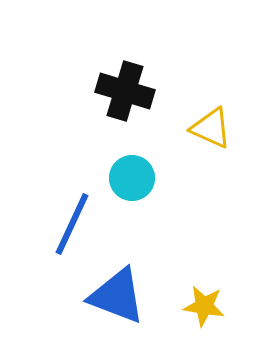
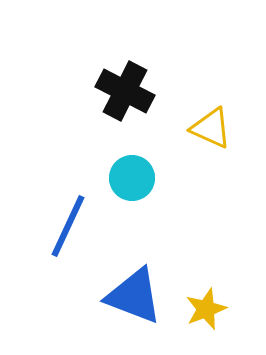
black cross: rotated 10 degrees clockwise
blue line: moved 4 px left, 2 px down
blue triangle: moved 17 px right
yellow star: moved 2 px right, 3 px down; rotated 30 degrees counterclockwise
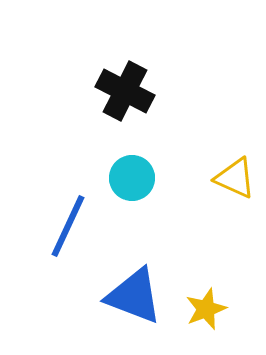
yellow triangle: moved 24 px right, 50 px down
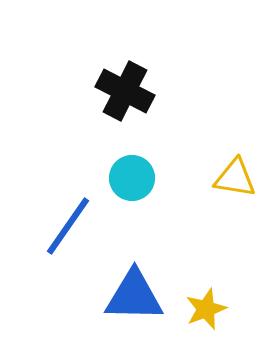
yellow triangle: rotated 15 degrees counterclockwise
blue line: rotated 10 degrees clockwise
blue triangle: rotated 20 degrees counterclockwise
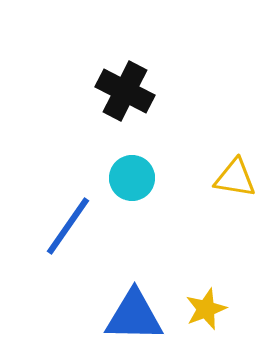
blue triangle: moved 20 px down
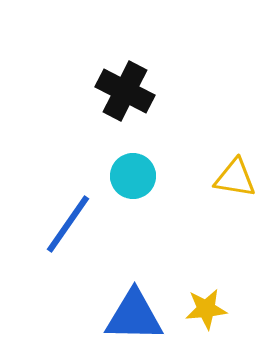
cyan circle: moved 1 px right, 2 px up
blue line: moved 2 px up
yellow star: rotated 15 degrees clockwise
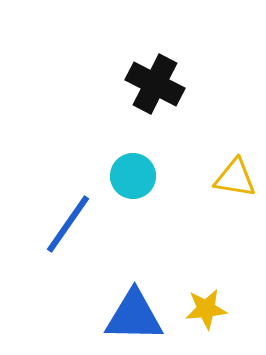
black cross: moved 30 px right, 7 px up
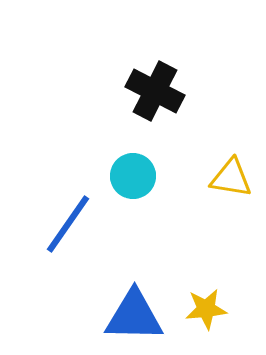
black cross: moved 7 px down
yellow triangle: moved 4 px left
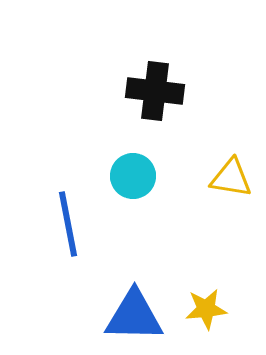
black cross: rotated 20 degrees counterclockwise
blue line: rotated 46 degrees counterclockwise
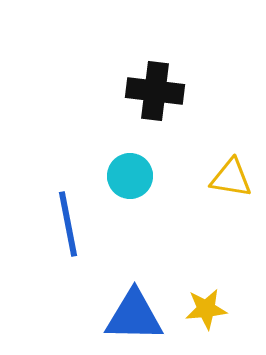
cyan circle: moved 3 px left
